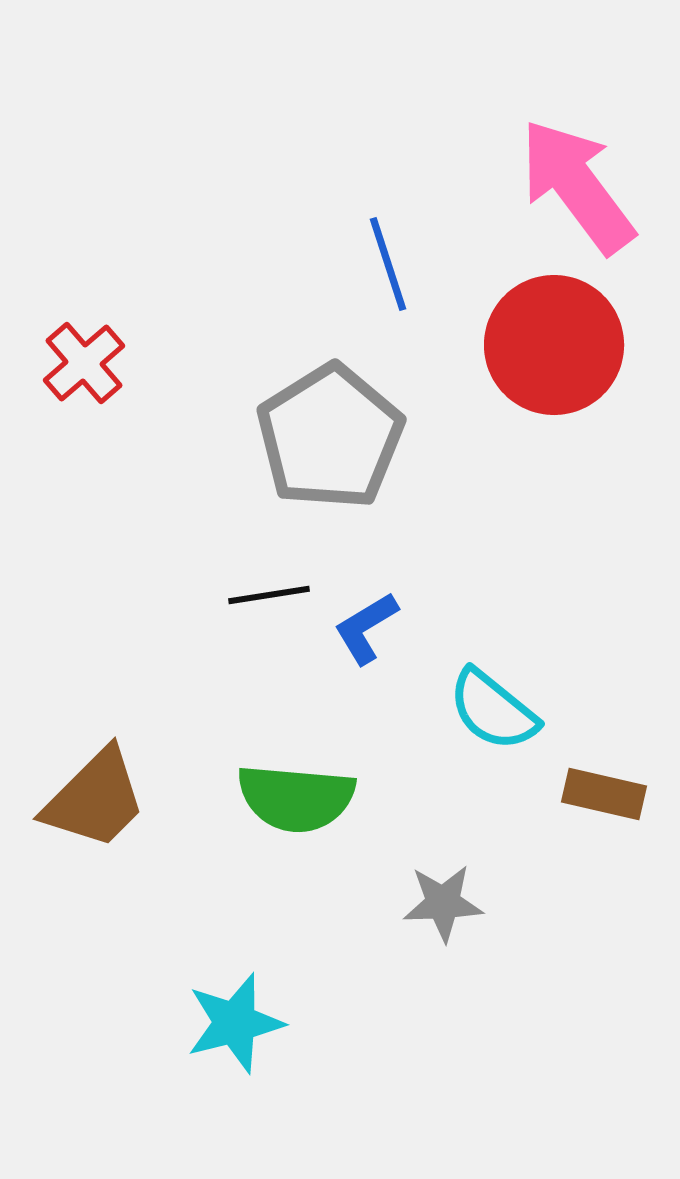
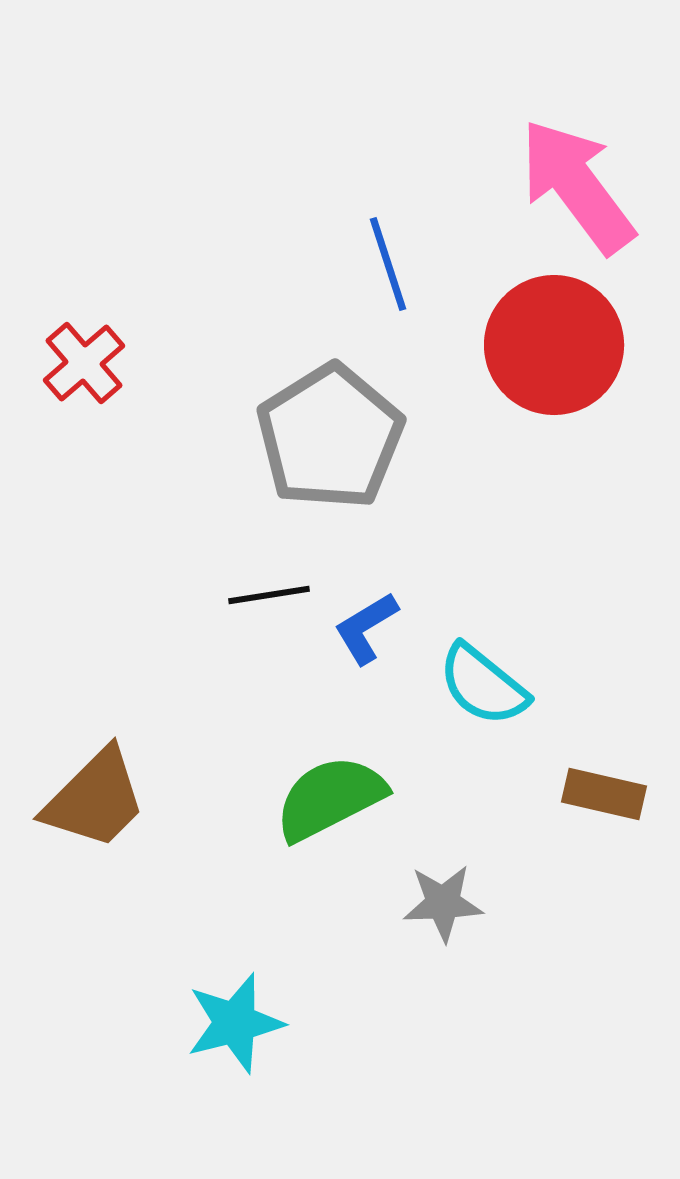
cyan semicircle: moved 10 px left, 25 px up
green semicircle: moved 34 px right; rotated 148 degrees clockwise
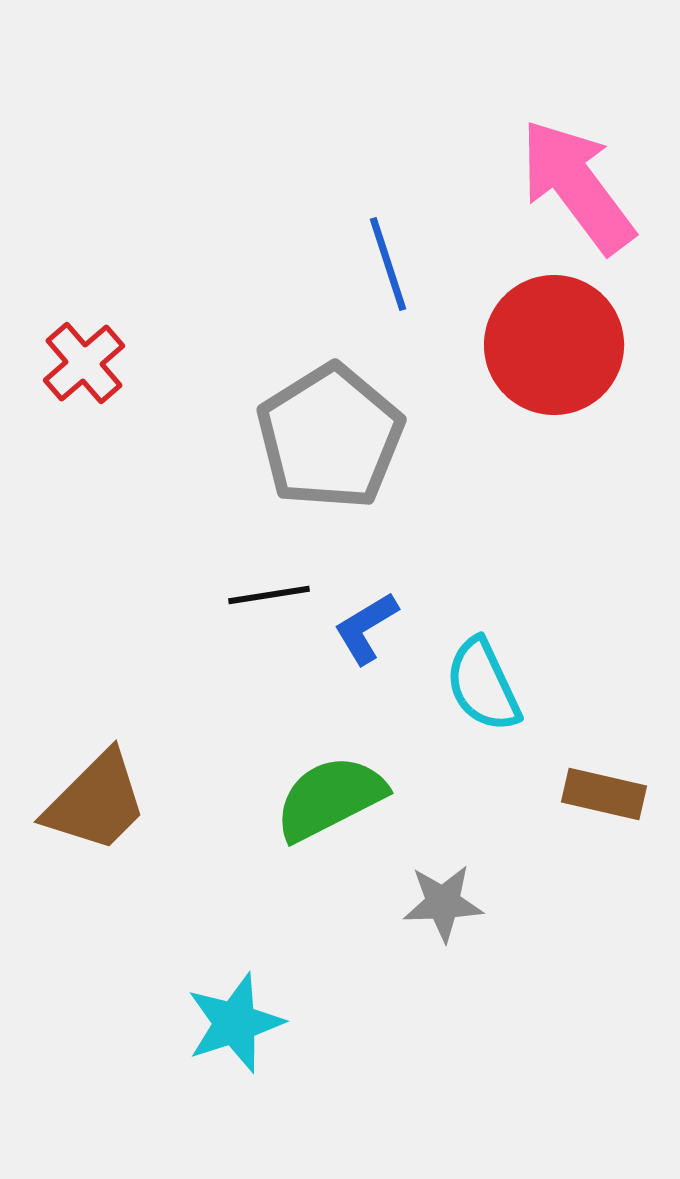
cyan semicircle: rotated 26 degrees clockwise
brown trapezoid: moved 1 px right, 3 px down
cyan star: rotated 4 degrees counterclockwise
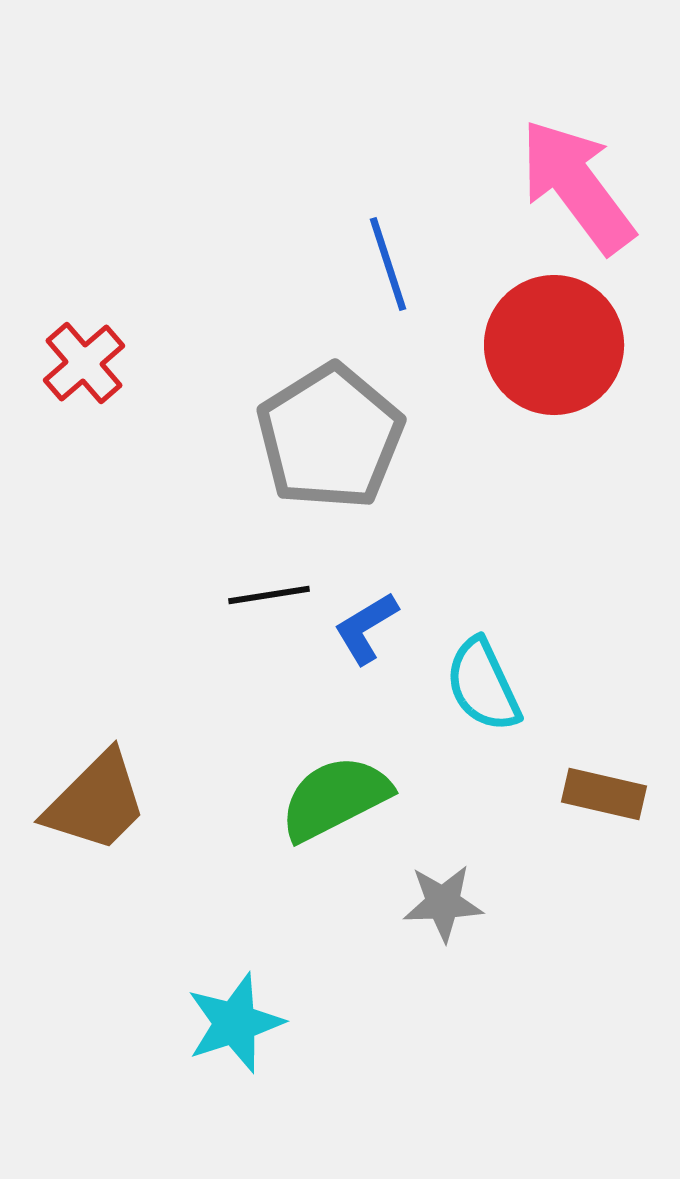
green semicircle: moved 5 px right
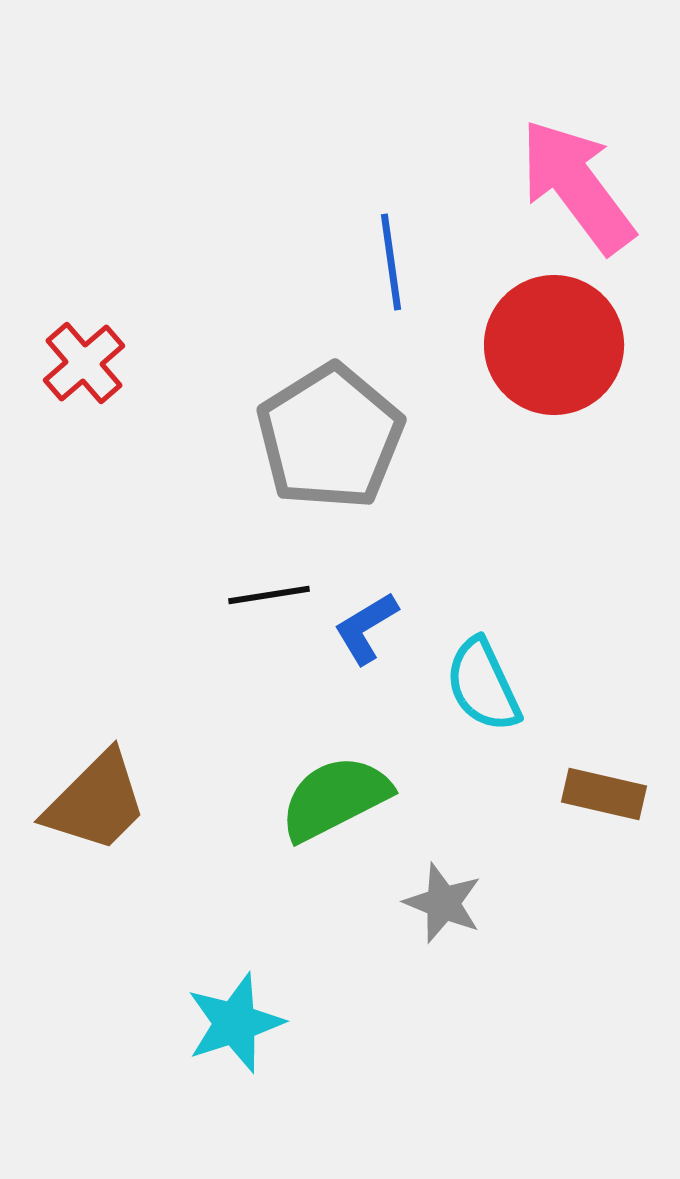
blue line: moved 3 px right, 2 px up; rotated 10 degrees clockwise
gray star: rotated 24 degrees clockwise
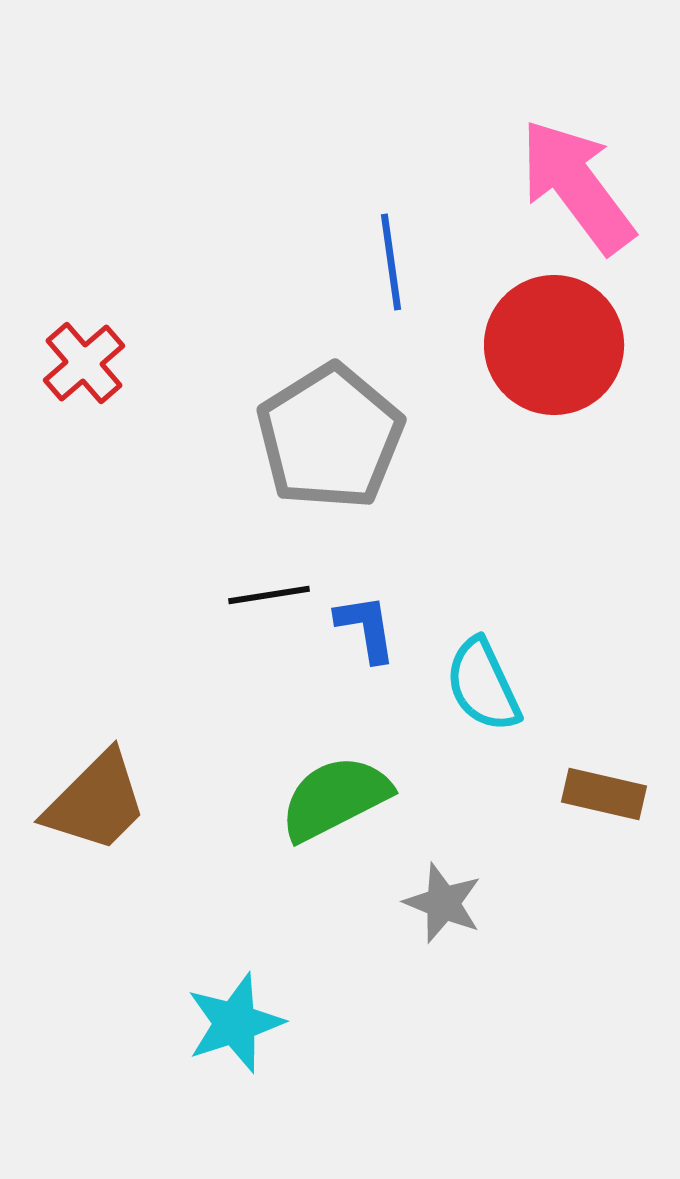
blue L-shape: rotated 112 degrees clockwise
